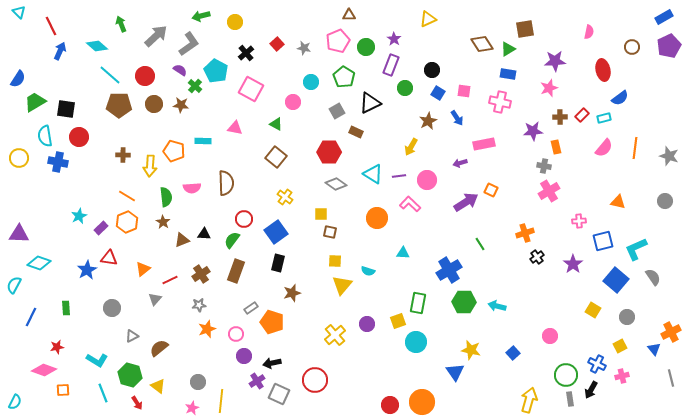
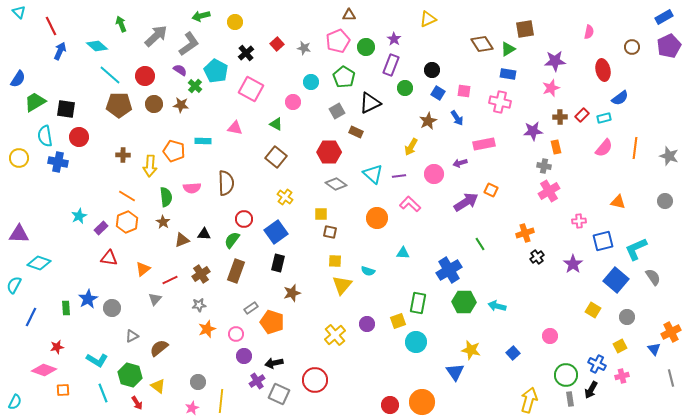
pink star at (549, 88): moved 2 px right
cyan triangle at (373, 174): rotated 10 degrees clockwise
pink circle at (427, 180): moved 7 px right, 6 px up
blue star at (87, 270): moved 1 px right, 29 px down
black arrow at (272, 363): moved 2 px right
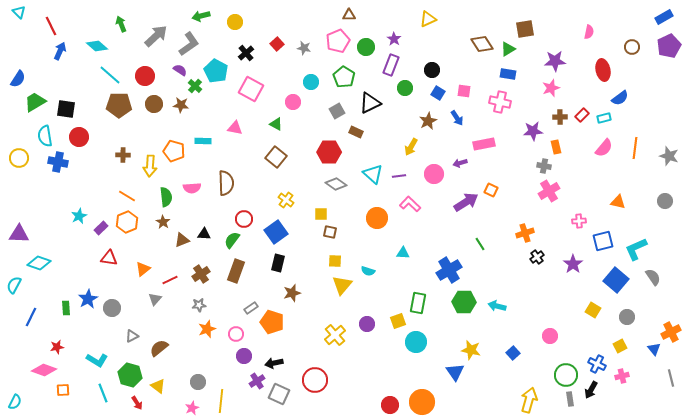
yellow cross at (285, 197): moved 1 px right, 3 px down
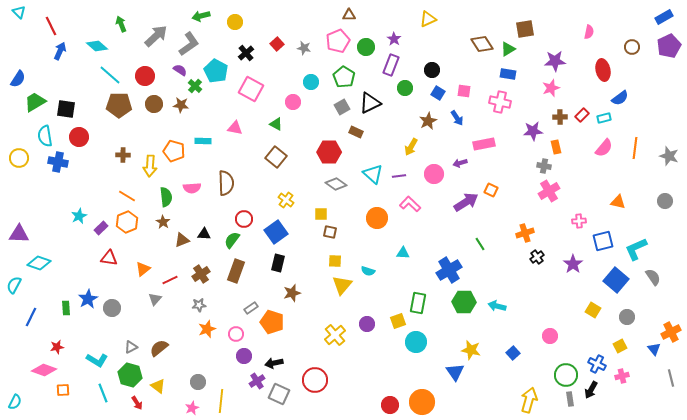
gray square at (337, 111): moved 5 px right, 4 px up
gray triangle at (132, 336): moved 1 px left, 11 px down
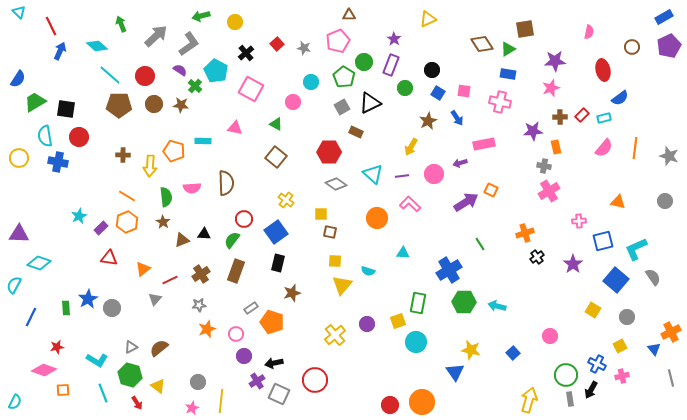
green circle at (366, 47): moved 2 px left, 15 px down
purple line at (399, 176): moved 3 px right
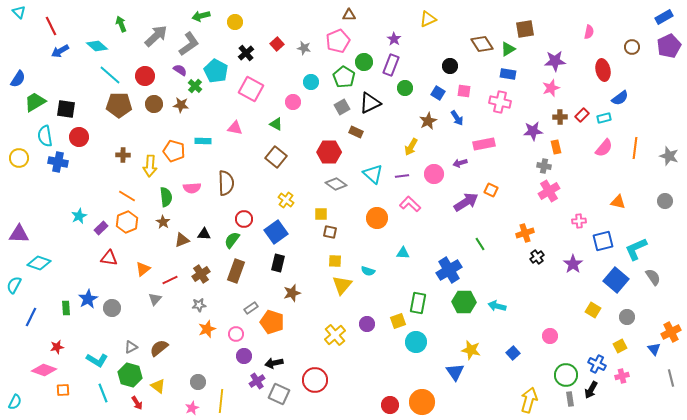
blue arrow at (60, 51): rotated 144 degrees counterclockwise
black circle at (432, 70): moved 18 px right, 4 px up
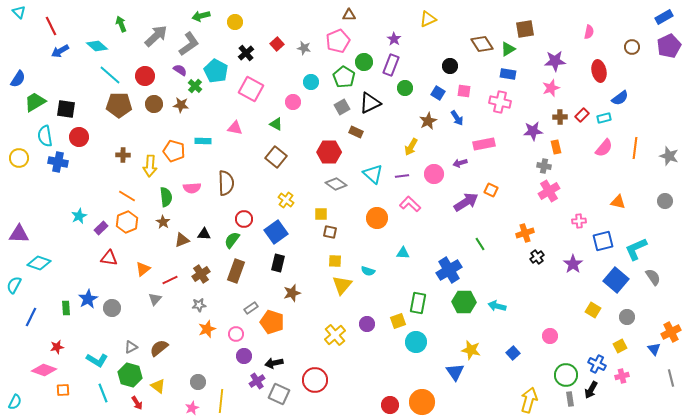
red ellipse at (603, 70): moved 4 px left, 1 px down
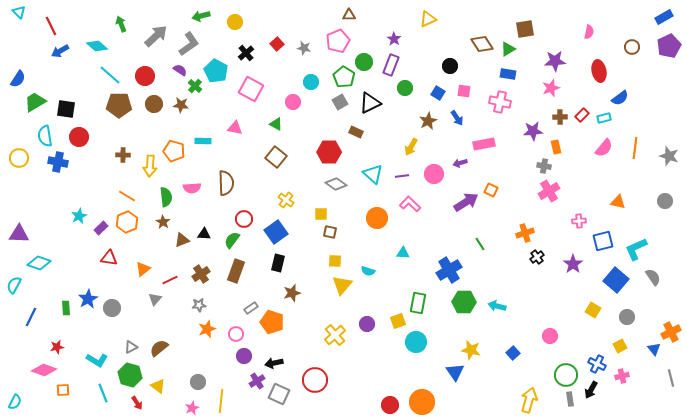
gray square at (342, 107): moved 2 px left, 5 px up
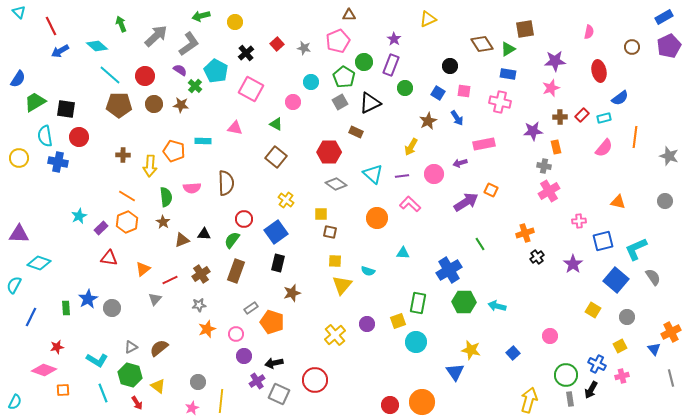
orange line at (635, 148): moved 11 px up
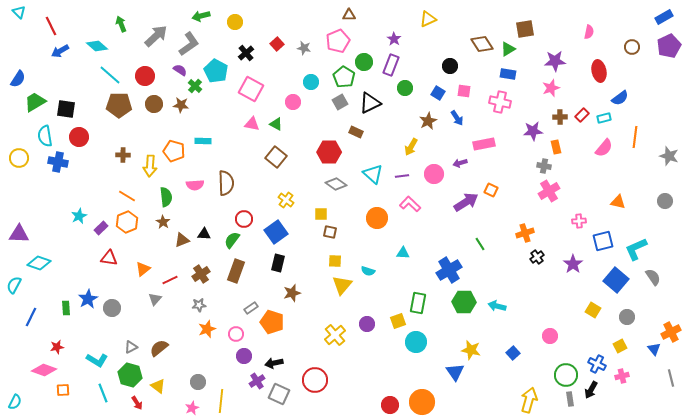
pink triangle at (235, 128): moved 17 px right, 4 px up
pink semicircle at (192, 188): moved 3 px right, 3 px up
